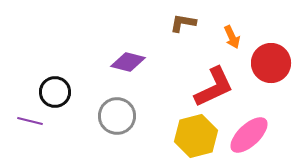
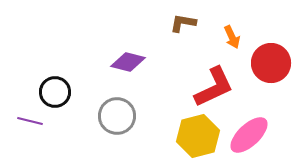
yellow hexagon: moved 2 px right
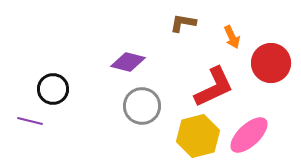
black circle: moved 2 px left, 3 px up
gray circle: moved 25 px right, 10 px up
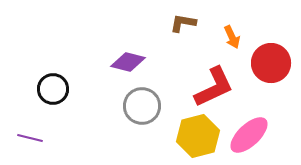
purple line: moved 17 px down
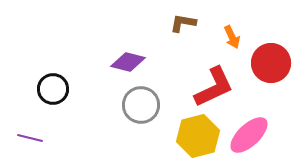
gray circle: moved 1 px left, 1 px up
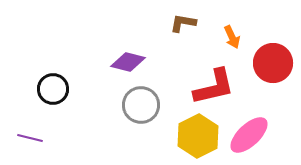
red circle: moved 2 px right
red L-shape: rotated 12 degrees clockwise
yellow hexagon: rotated 12 degrees counterclockwise
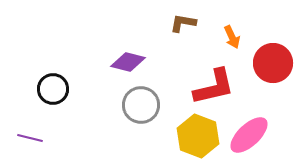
yellow hexagon: rotated 12 degrees counterclockwise
